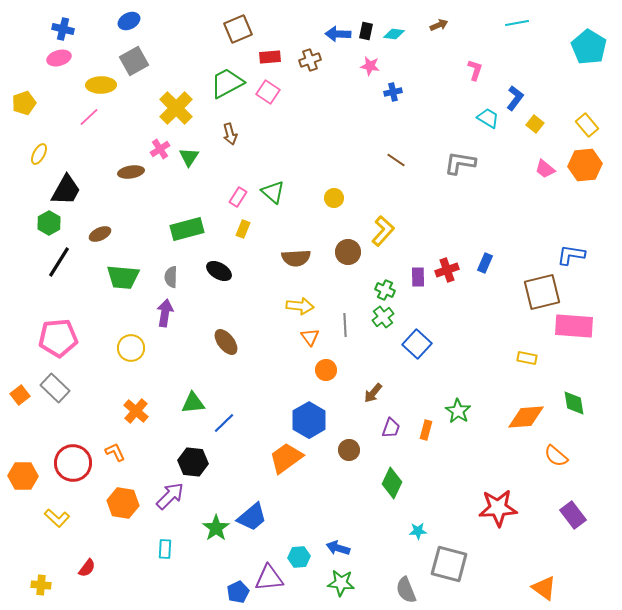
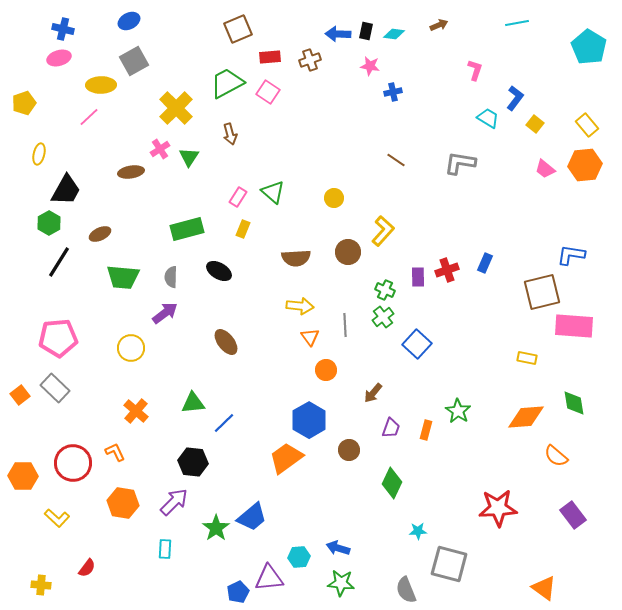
yellow ellipse at (39, 154): rotated 15 degrees counterclockwise
purple arrow at (165, 313): rotated 44 degrees clockwise
purple arrow at (170, 496): moved 4 px right, 6 px down
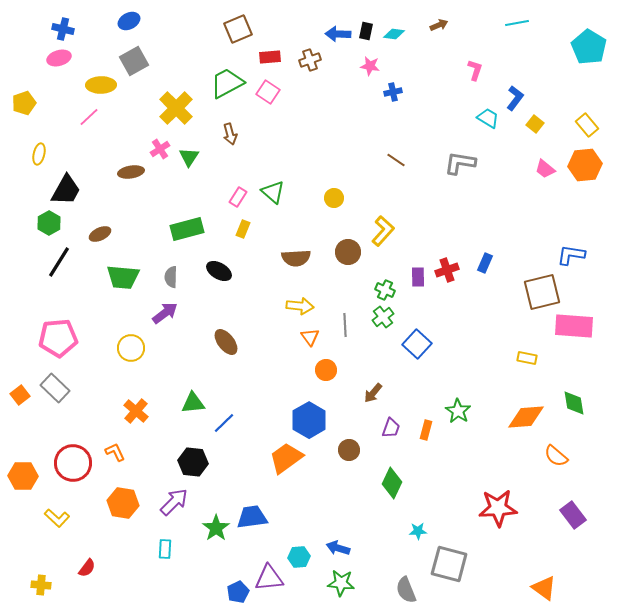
blue trapezoid at (252, 517): rotated 148 degrees counterclockwise
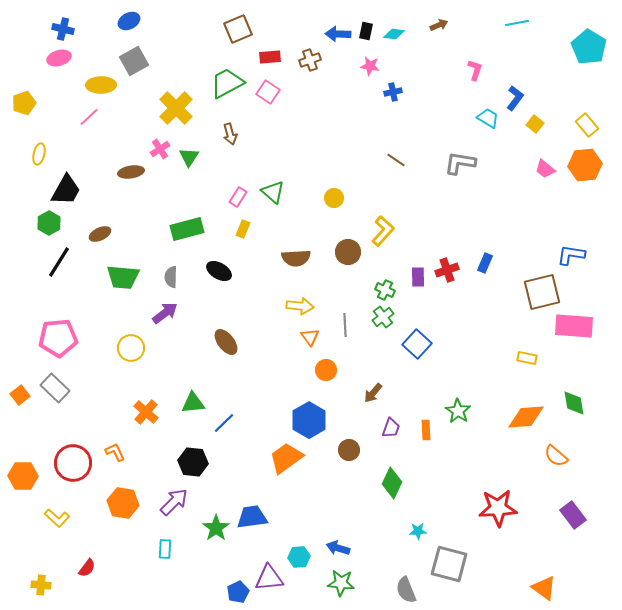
orange cross at (136, 411): moved 10 px right, 1 px down
orange rectangle at (426, 430): rotated 18 degrees counterclockwise
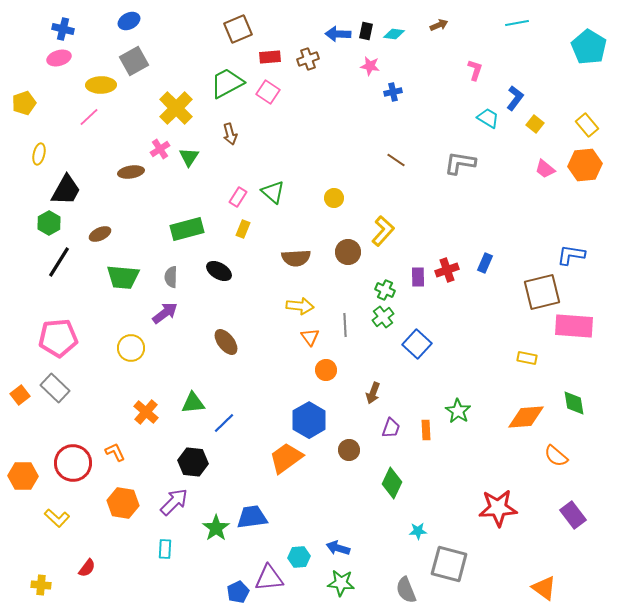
brown cross at (310, 60): moved 2 px left, 1 px up
brown arrow at (373, 393): rotated 20 degrees counterclockwise
